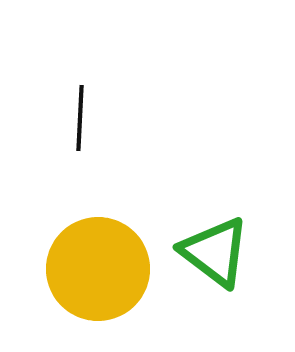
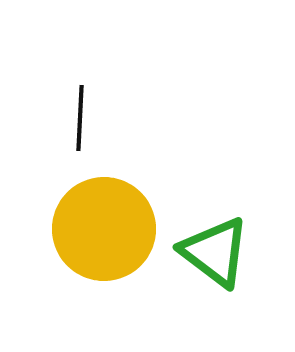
yellow circle: moved 6 px right, 40 px up
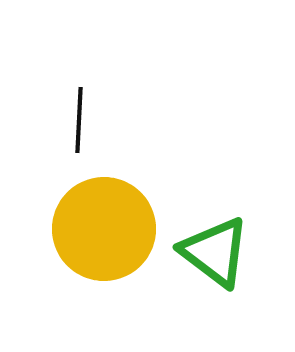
black line: moved 1 px left, 2 px down
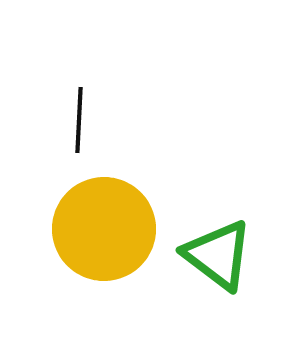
green triangle: moved 3 px right, 3 px down
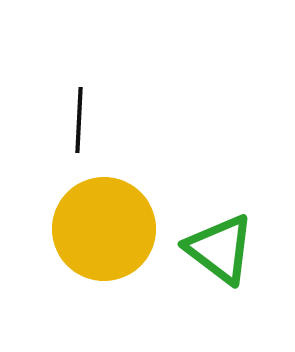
green triangle: moved 2 px right, 6 px up
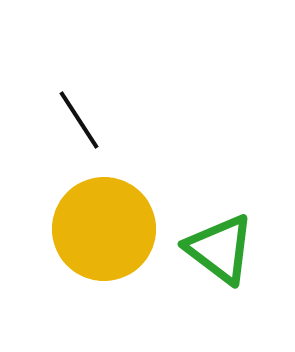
black line: rotated 36 degrees counterclockwise
